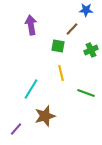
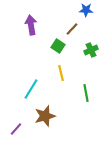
green square: rotated 24 degrees clockwise
green line: rotated 60 degrees clockwise
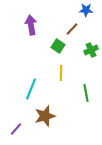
yellow line: rotated 14 degrees clockwise
cyan line: rotated 10 degrees counterclockwise
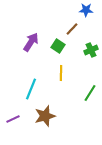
purple arrow: moved 17 px down; rotated 42 degrees clockwise
green line: moved 4 px right; rotated 42 degrees clockwise
purple line: moved 3 px left, 10 px up; rotated 24 degrees clockwise
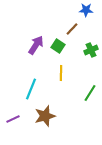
purple arrow: moved 5 px right, 3 px down
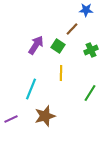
purple line: moved 2 px left
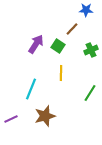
purple arrow: moved 1 px up
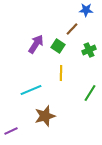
green cross: moved 2 px left
cyan line: moved 1 px down; rotated 45 degrees clockwise
purple line: moved 12 px down
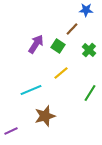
green cross: rotated 24 degrees counterclockwise
yellow line: rotated 49 degrees clockwise
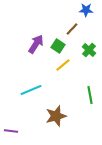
yellow line: moved 2 px right, 8 px up
green line: moved 2 px down; rotated 42 degrees counterclockwise
brown star: moved 11 px right
purple line: rotated 32 degrees clockwise
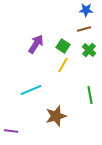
brown line: moved 12 px right; rotated 32 degrees clockwise
green square: moved 5 px right
yellow line: rotated 21 degrees counterclockwise
